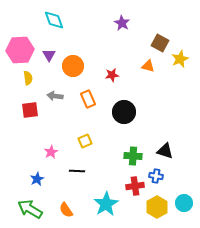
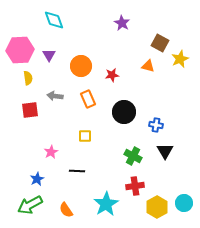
orange circle: moved 8 px right
yellow square: moved 5 px up; rotated 24 degrees clockwise
black triangle: rotated 42 degrees clockwise
green cross: rotated 24 degrees clockwise
blue cross: moved 51 px up
green arrow: moved 4 px up; rotated 60 degrees counterclockwise
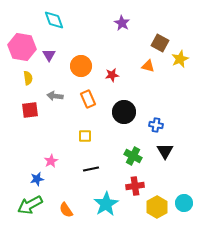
pink hexagon: moved 2 px right, 3 px up; rotated 12 degrees clockwise
pink star: moved 9 px down
black line: moved 14 px right, 2 px up; rotated 14 degrees counterclockwise
blue star: rotated 16 degrees clockwise
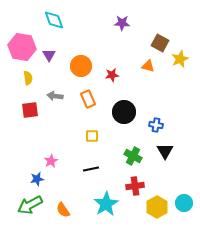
purple star: rotated 28 degrees counterclockwise
yellow square: moved 7 px right
orange semicircle: moved 3 px left
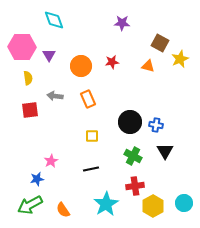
pink hexagon: rotated 8 degrees counterclockwise
red star: moved 13 px up
black circle: moved 6 px right, 10 px down
yellow hexagon: moved 4 px left, 1 px up
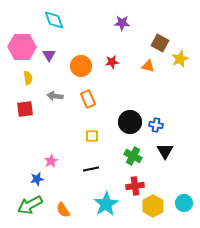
red square: moved 5 px left, 1 px up
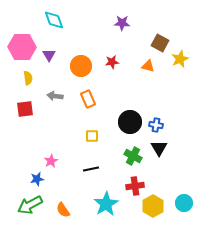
black triangle: moved 6 px left, 3 px up
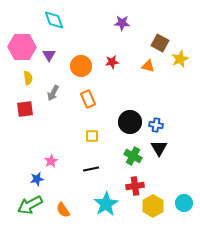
gray arrow: moved 2 px left, 3 px up; rotated 70 degrees counterclockwise
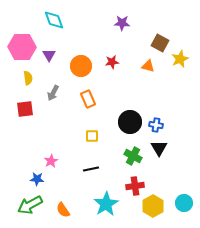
blue star: rotated 16 degrees clockwise
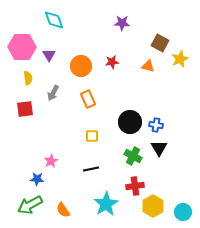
cyan circle: moved 1 px left, 9 px down
